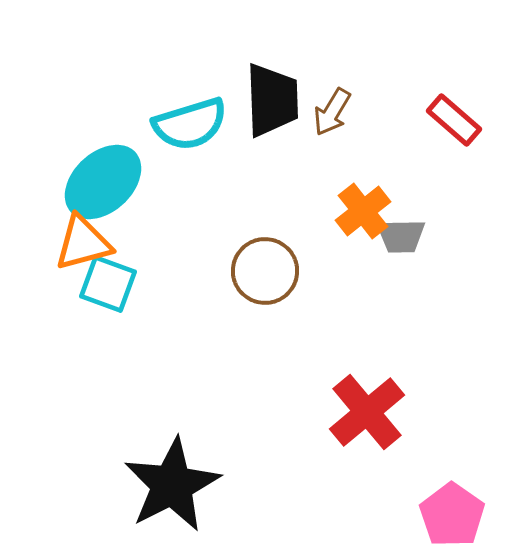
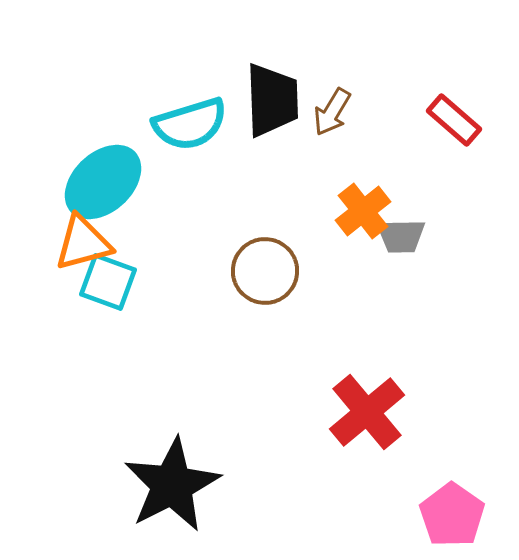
cyan square: moved 2 px up
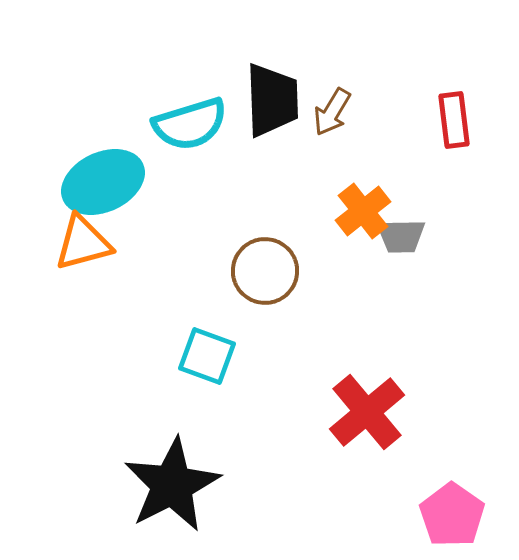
red rectangle: rotated 42 degrees clockwise
cyan ellipse: rotated 18 degrees clockwise
cyan square: moved 99 px right, 74 px down
